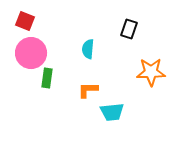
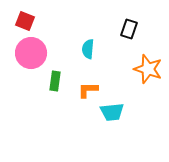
orange star: moved 3 px left, 3 px up; rotated 20 degrees clockwise
green rectangle: moved 8 px right, 3 px down
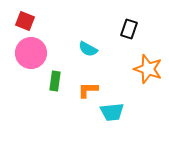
cyan semicircle: rotated 66 degrees counterclockwise
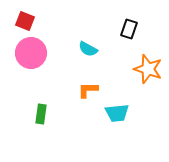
green rectangle: moved 14 px left, 33 px down
cyan trapezoid: moved 5 px right, 1 px down
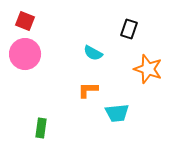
cyan semicircle: moved 5 px right, 4 px down
pink circle: moved 6 px left, 1 px down
green rectangle: moved 14 px down
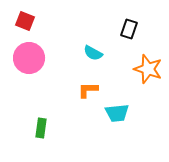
pink circle: moved 4 px right, 4 px down
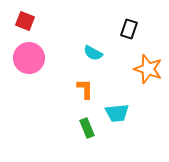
orange L-shape: moved 3 px left, 1 px up; rotated 90 degrees clockwise
green rectangle: moved 46 px right; rotated 30 degrees counterclockwise
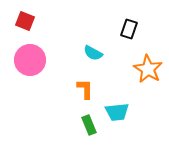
pink circle: moved 1 px right, 2 px down
orange star: rotated 12 degrees clockwise
cyan trapezoid: moved 1 px up
green rectangle: moved 2 px right, 3 px up
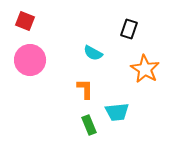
orange star: moved 3 px left
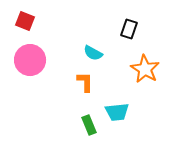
orange L-shape: moved 7 px up
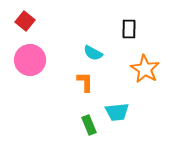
red square: rotated 18 degrees clockwise
black rectangle: rotated 18 degrees counterclockwise
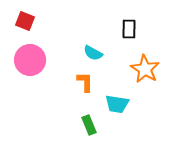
red square: rotated 18 degrees counterclockwise
cyan trapezoid: moved 8 px up; rotated 15 degrees clockwise
